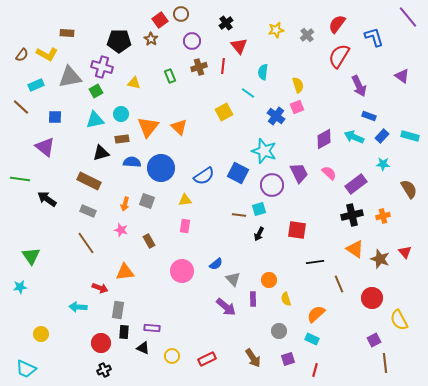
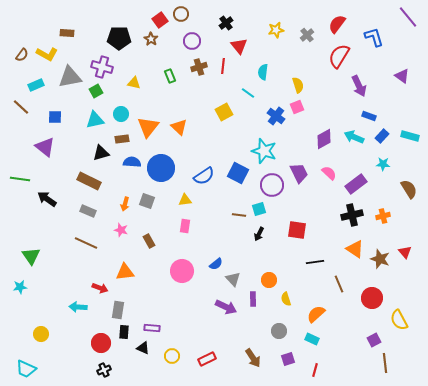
black pentagon at (119, 41): moved 3 px up
brown line at (86, 243): rotated 30 degrees counterclockwise
purple arrow at (226, 307): rotated 15 degrees counterclockwise
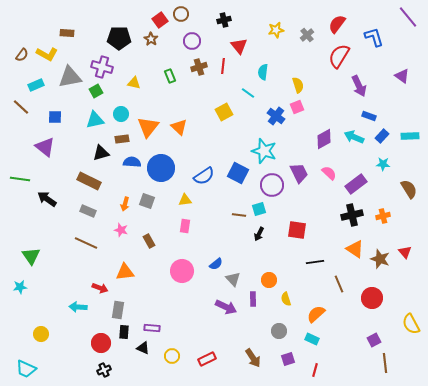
black cross at (226, 23): moved 2 px left, 3 px up; rotated 24 degrees clockwise
cyan rectangle at (410, 136): rotated 18 degrees counterclockwise
yellow semicircle at (399, 320): moved 12 px right, 4 px down
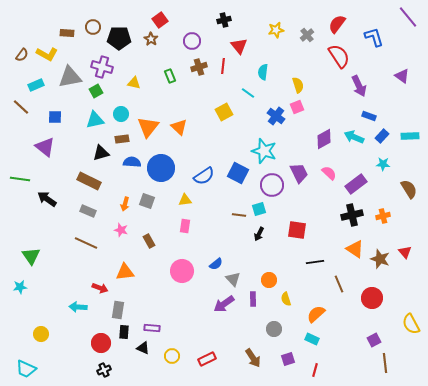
brown circle at (181, 14): moved 88 px left, 13 px down
red semicircle at (339, 56): rotated 115 degrees clockwise
purple arrow at (226, 307): moved 2 px left, 3 px up; rotated 120 degrees clockwise
gray circle at (279, 331): moved 5 px left, 2 px up
